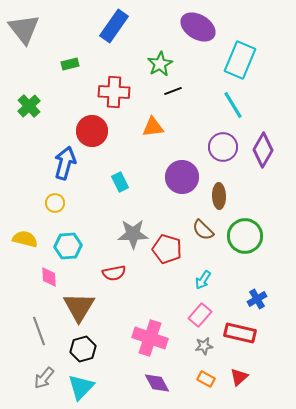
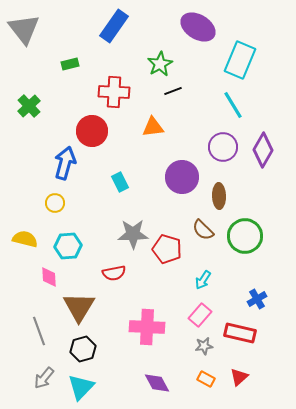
pink cross at (150, 338): moved 3 px left, 11 px up; rotated 16 degrees counterclockwise
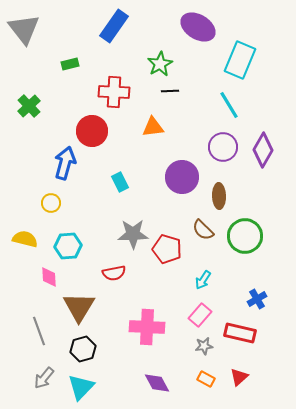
black line at (173, 91): moved 3 px left; rotated 18 degrees clockwise
cyan line at (233, 105): moved 4 px left
yellow circle at (55, 203): moved 4 px left
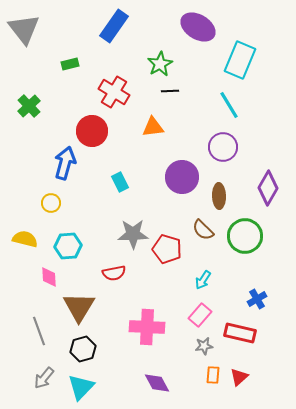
red cross at (114, 92): rotated 28 degrees clockwise
purple diamond at (263, 150): moved 5 px right, 38 px down
orange rectangle at (206, 379): moved 7 px right, 4 px up; rotated 66 degrees clockwise
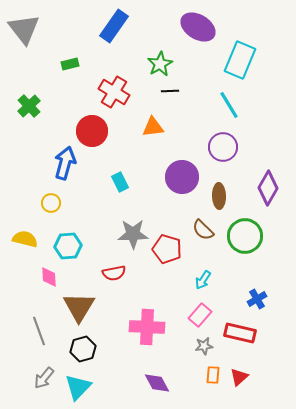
cyan triangle at (81, 387): moved 3 px left
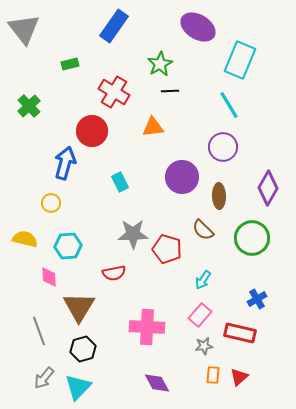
green circle at (245, 236): moved 7 px right, 2 px down
